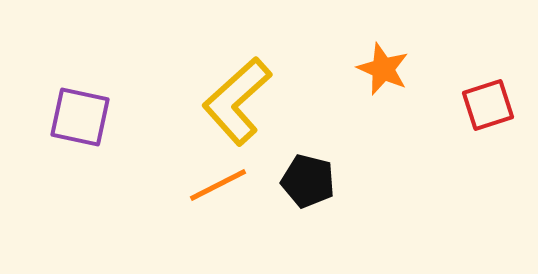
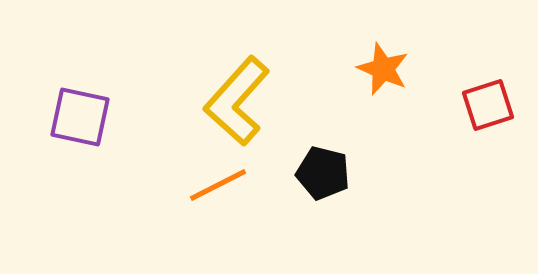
yellow L-shape: rotated 6 degrees counterclockwise
black pentagon: moved 15 px right, 8 px up
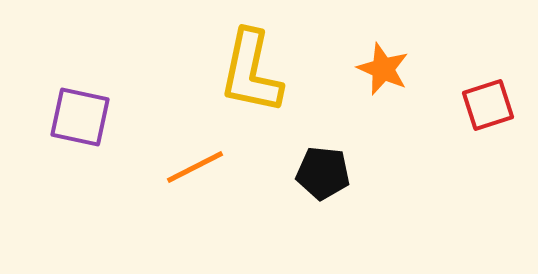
yellow L-shape: moved 14 px right, 29 px up; rotated 30 degrees counterclockwise
black pentagon: rotated 8 degrees counterclockwise
orange line: moved 23 px left, 18 px up
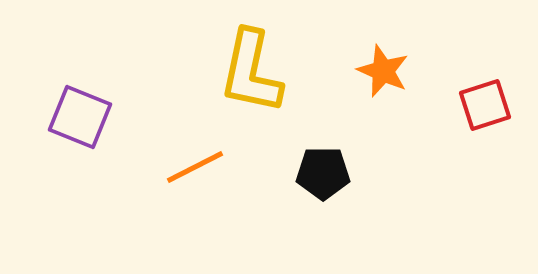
orange star: moved 2 px down
red square: moved 3 px left
purple square: rotated 10 degrees clockwise
black pentagon: rotated 6 degrees counterclockwise
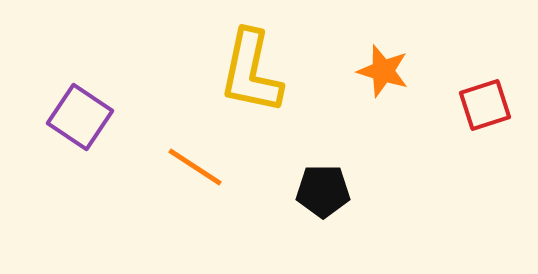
orange star: rotated 6 degrees counterclockwise
purple square: rotated 12 degrees clockwise
orange line: rotated 60 degrees clockwise
black pentagon: moved 18 px down
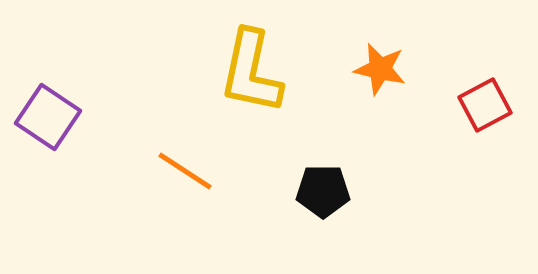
orange star: moved 3 px left, 2 px up; rotated 4 degrees counterclockwise
red square: rotated 10 degrees counterclockwise
purple square: moved 32 px left
orange line: moved 10 px left, 4 px down
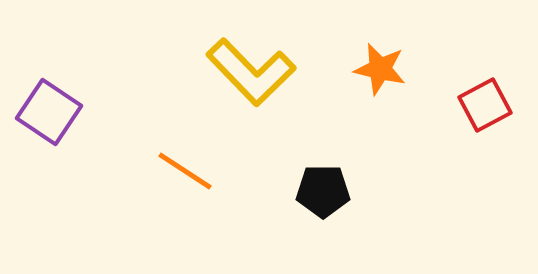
yellow L-shape: rotated 56 degrees counterclockwise
purple square: moved 1 px right, 5 px up
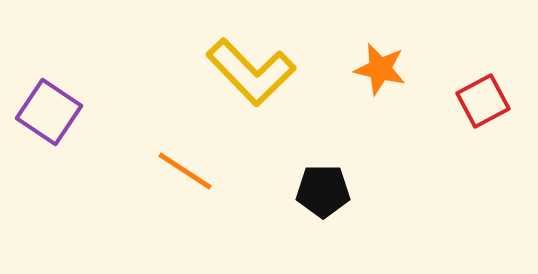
red square: moved 2 px left, 4 px up
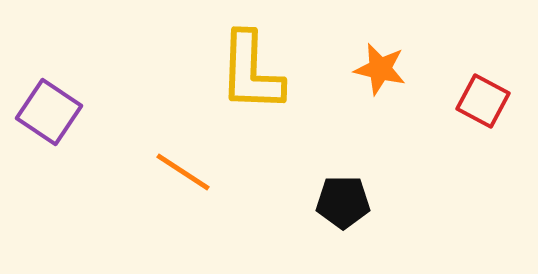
yellow L-shape: rotated 46 degrees clockwise
red square: rotated 34 degrees counterclockwise
orange line: moved 2 px left, 1 px down
black pentagon: moved 20 px right, 11 px down
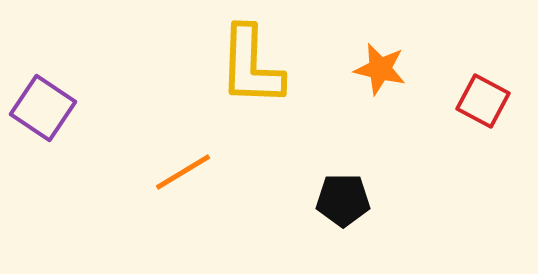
yellow L-shape: moved 6 px up
purple square: moved 6 px left, 4 px up
orange line: rotated 64 degrees counterclockwise
black pentagon: moved 2 px up
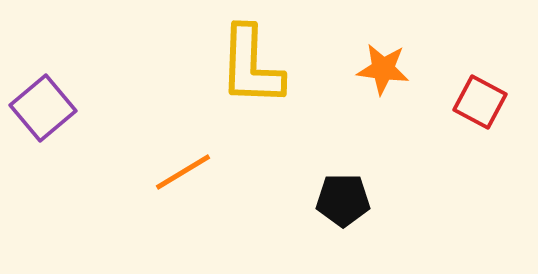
orange star: moved 3 px right; rotated 6 degrees counterclockwise
red square: moved 3 px left, 1 px down
purple square: rotated 16 degrees clockwise
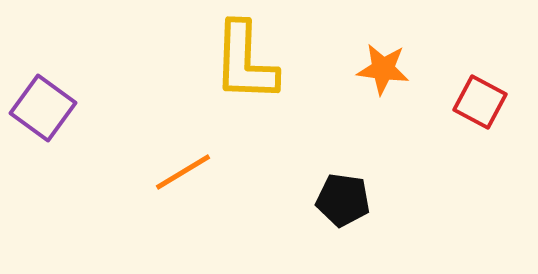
yellow L-shape: moved 6 px left, 4 px up
purple square: rotated 14 degrees counterclockwise
black pentagon: rotated 8 degrees clockwise
